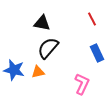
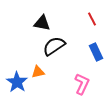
black semicircle: moved 6 px right, 2 px up; rotated 15 degrees clockwise
blue rectangle: moved 1 px left, 1 px up
blue star: moved 3 px right, 12 px down; rotated 20 degrees clockwise
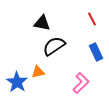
pink L-shape: moved 1 px left, 1 px up; rotated 20 degrees clockwise
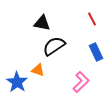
orange triangle: moved 2 px up; rotated 32 degrees clockwise
pink L-shape: moved 1 px up
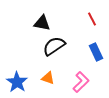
orange triangle: moved 10 px right, 8 px down
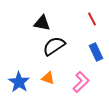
blue star: moved 2 px right
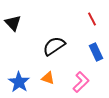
black triangle: moved 29 px left; rotated 36 degrees clockwise
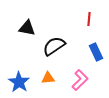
red line: moved 3 px left; rotated 32 degrees clockwise
black triangle: moved 14 px right, 5 px down; rotated 36 degrees counterclockwise
orange triangle: rotated 24 degrees counterclockwise
pink L-shape: moved 1 px left, 2 px up
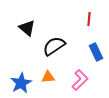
black triangle: rotated 30 degrees clockwise
orange triangle: moved 1 px up
blue star: moved 2 px right, 1 px down; rotated 10 degrees clockwise
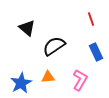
red line: moved 2 px right; rotated 24 degrees counterclockwise
pink L-shape: rotated 15 degrees counterclockwise
